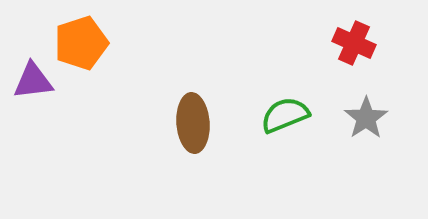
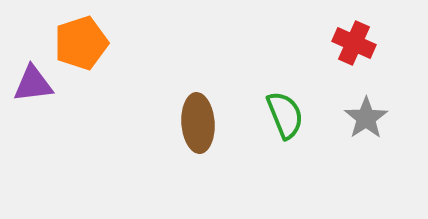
purple triangle: moved 3 px down
green semicircle: rotated 90 degrees clockwise
brown ellipse: moved 5 px right
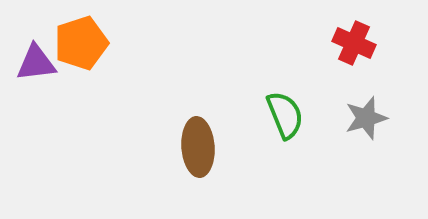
purple triangle: moved 3 px right, 21 px up
gray star: rotated 18 degrees clockwise
brown ellipse: moved 24 px down
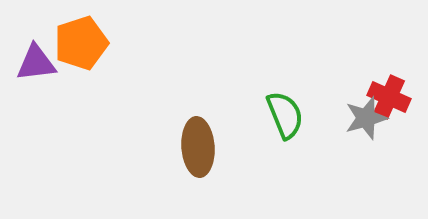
red cross: moved 35 px right, 54 px down
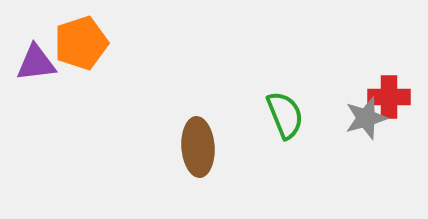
red cross: rotated 24 degrees counterclockwise
